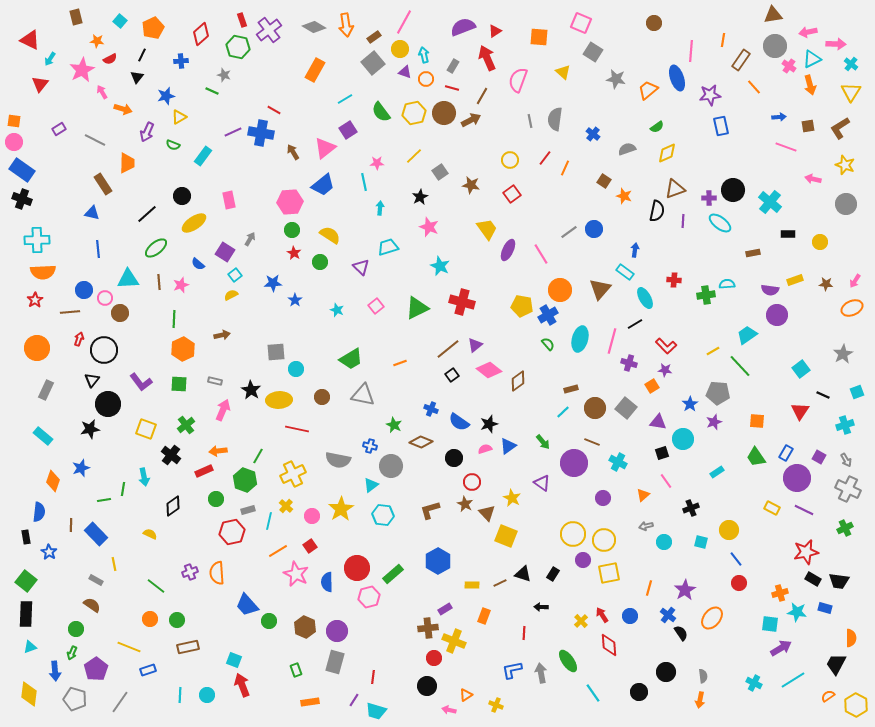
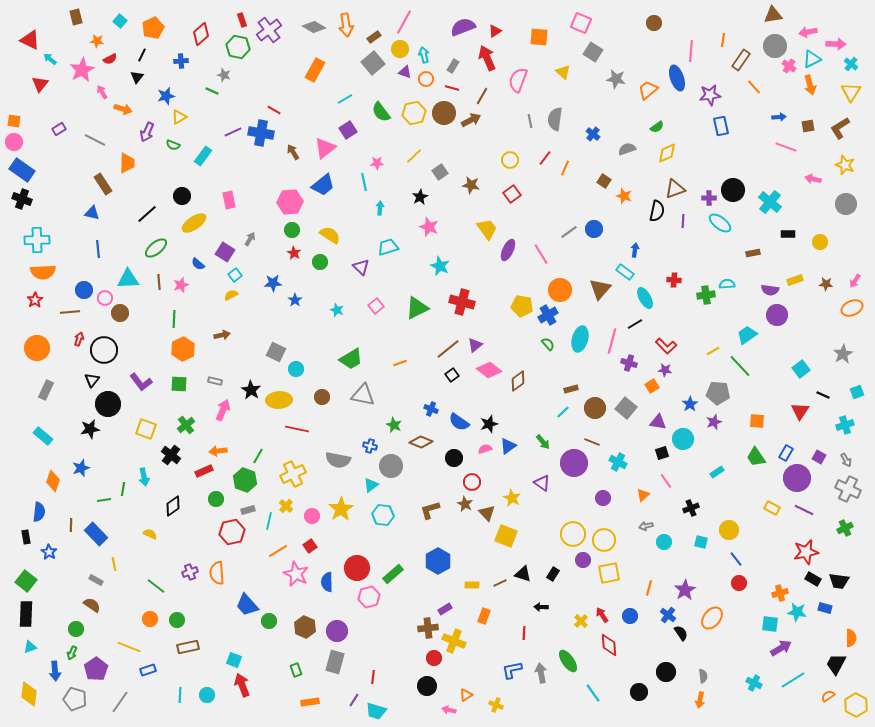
cyan arrow at (50, 59): rotated 96 degrees clockwise
gray square at (276, 352): rotated 30 degrees clockwise
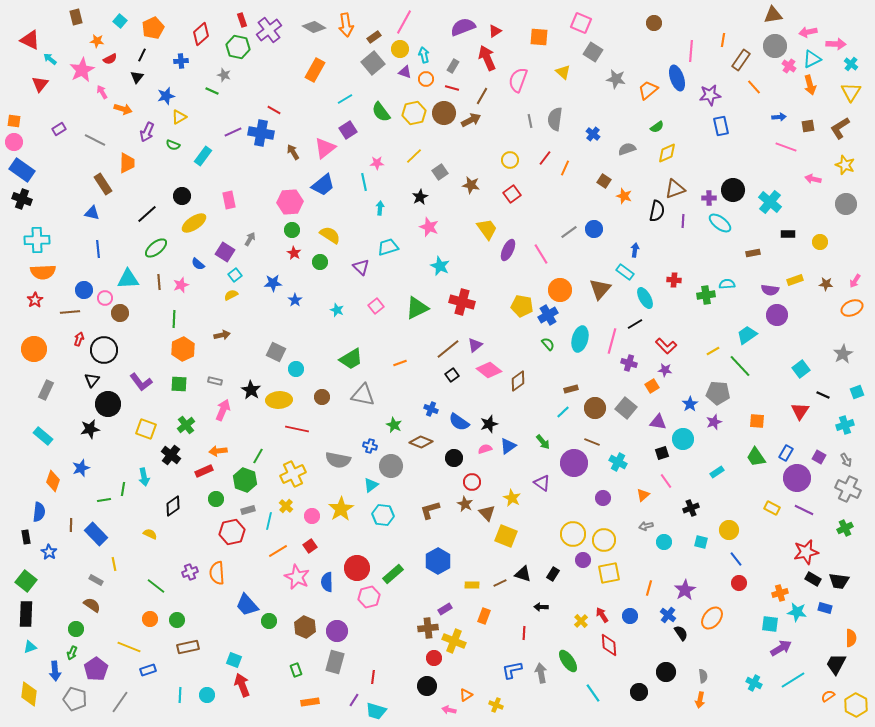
orange circle at (37, 348): moved 3 px left, 1 px down
pink star at (296, 574): moved 1 px right, 3 px down
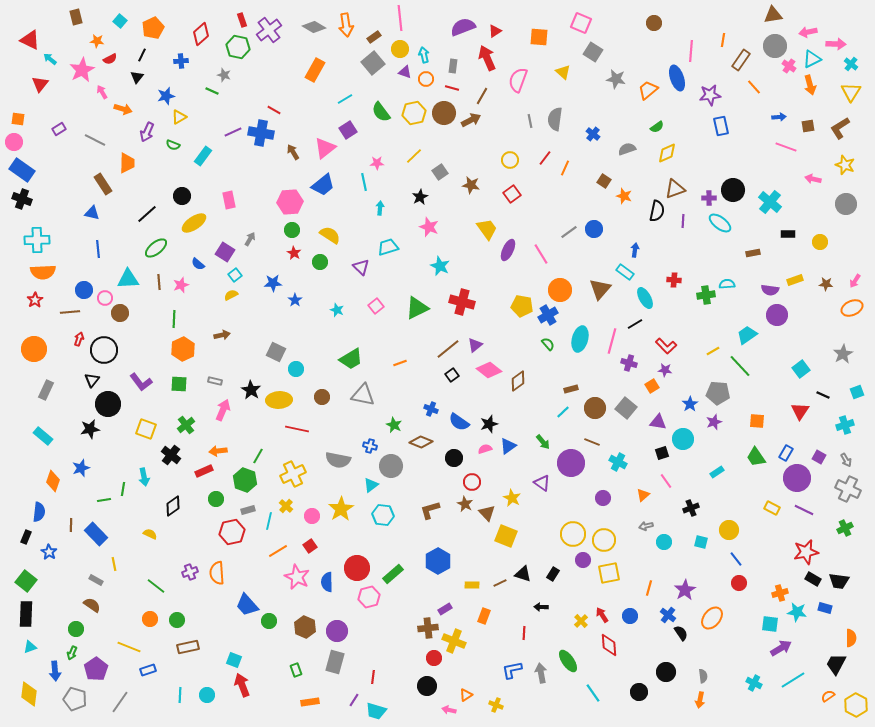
pink line at (404, 22): moved 4 px left, 4 px up; rotated 35 degrees counterclockwise
gray rectangle at (453, 66): rotated 24 degrees counterclockwise
orange square at (14, 121): moved 4 px right, 2 px up
purple circle at (574, 463): moved 3 px left
black rectangle at (26, 537): rotated 32 degrees clockwise
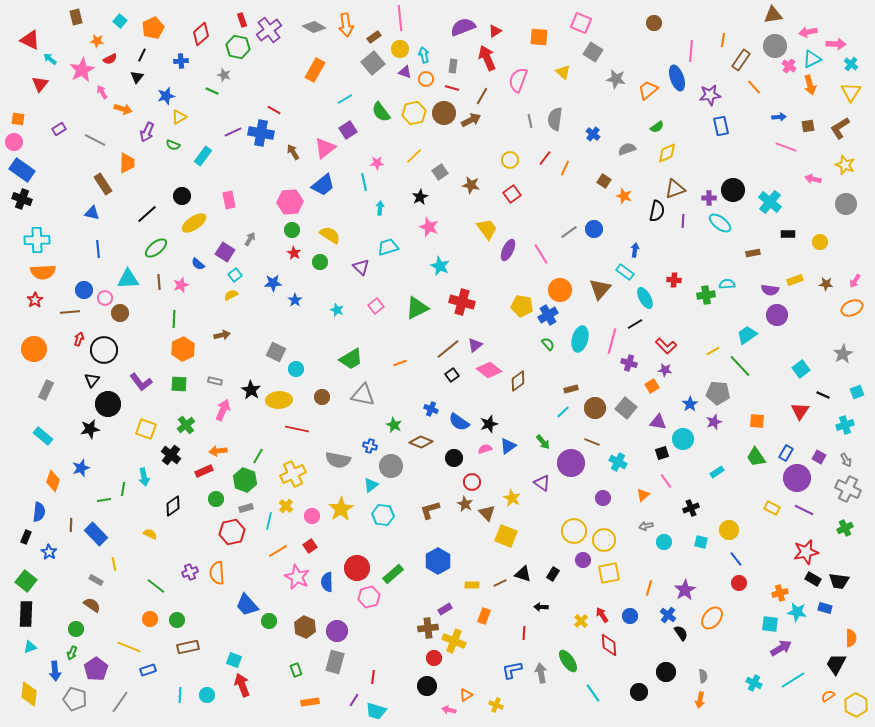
gray rectangle at (248, 510): moved 2 px left, 2 px up
yellow circle at (573, 534): moved 1 px right, 3 px up
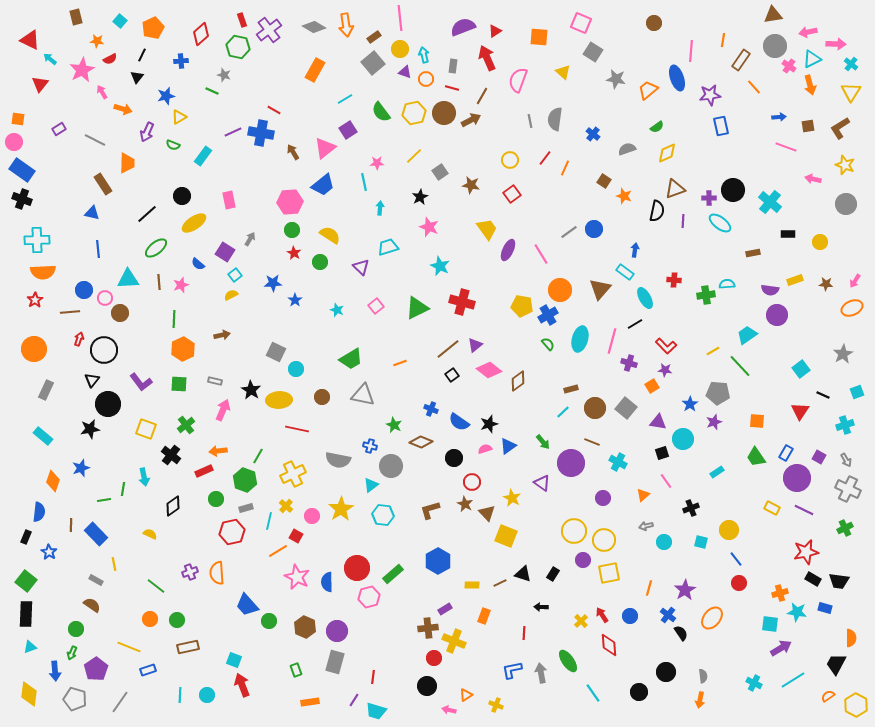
red square at (310, 546): moved 14 px left, 10 px up; rotated 24 degrees counterclockwise
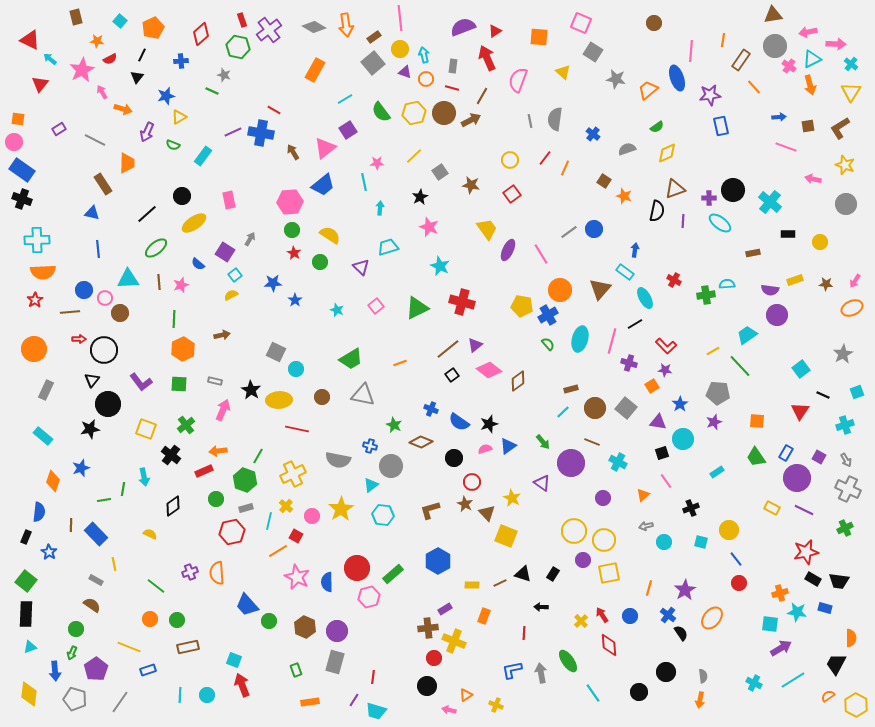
red cross at (674, 280): rotated 24 degrees clockwise
red arrow at (79, 339): rotated 72 degrees clockwise
blue star at (690, 404): moved 10 px left
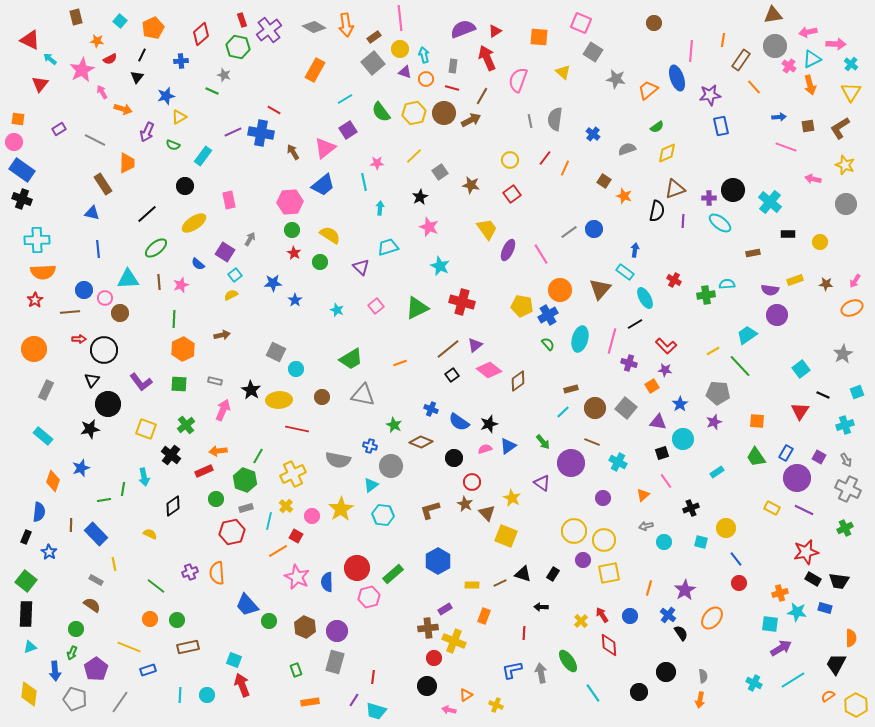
purple semicircle at (463, 27): moved 2 px down
black circle at (182, 196): moved 3 px right, 10 px up
yellow circle at (729, 530): moved 3 px left, 2 px up
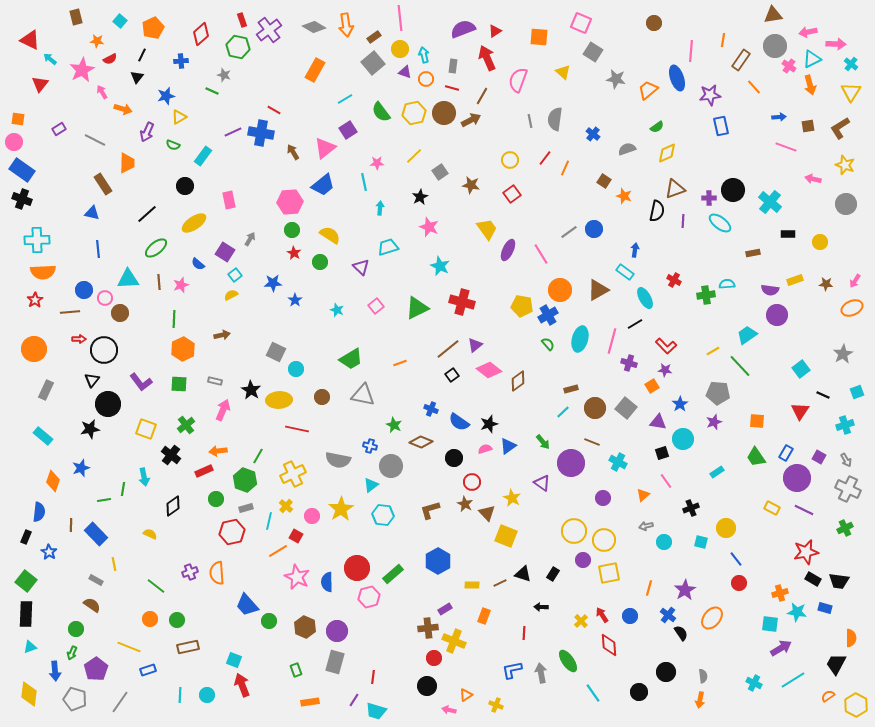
brown triangle at (600, 289): moved 2 px left, 1 px down; rotated 20 degrees clockwise
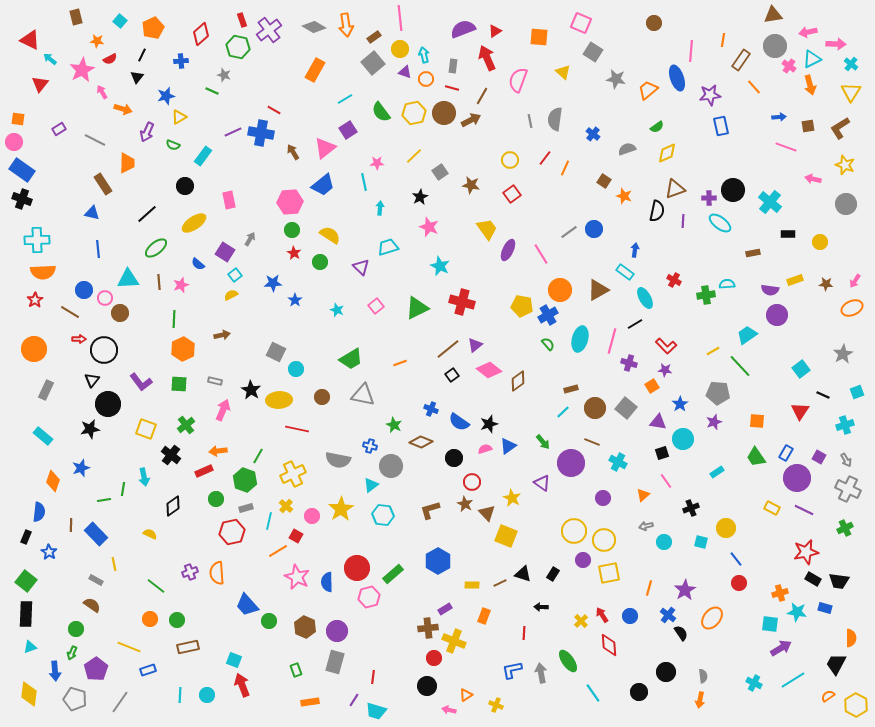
brown line at (70, 312): rotated 36 degrees clockwise
